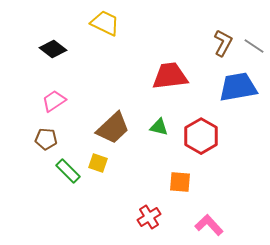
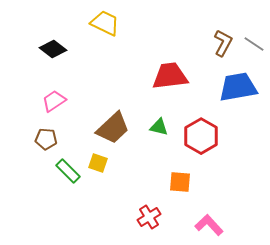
gray line: moved 2 px up
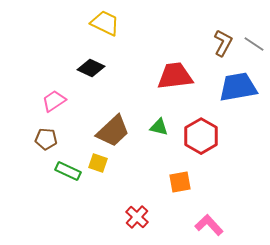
black diamond: moved 38 px right, 19 px down; rotated 12 degrees counterclockwise
red trapezoid: moved 5 px right
brown trapezoid: moved 3 px down
green rectangle: rotated 20 degrees counterclockwise
orange square: rotated 15 degrees counterclockwise
red cross: moved 12 px left; rotated 15 degrees counterclockwise
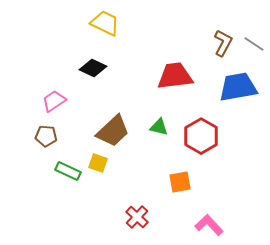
black diamond: moved 2 px right
brown pentagon: moved 3 px up
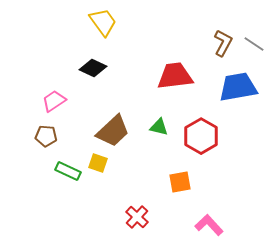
yellow trapezoid: moved 2 px left, 1 px up; rotated 28 degrees clockwise
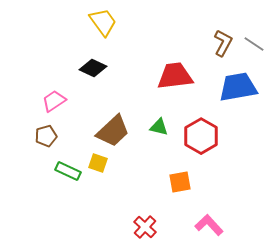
brown pentagon: rotated 20 degrees counterclockwise
red cross: moved 8 px right, 10 px down
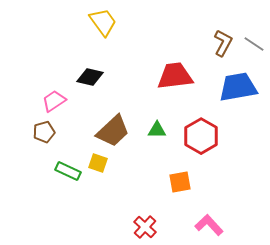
black diamond: moved 3 px left, 9 px down; rotated 12 degrees counterclockwise
green triangle: moved 2 px left, 3 px down; rotated 12 degrees counterclockwise
brown pentagon: moved 2 px left, 4 px up
